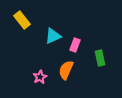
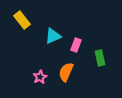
pink rectangle: moved 1 px right
orange semicircle: moved 2 px down
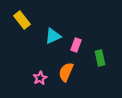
pink star: moved 1 px down
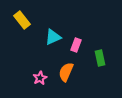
cyan triangle: moved 1 px down
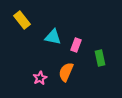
cyan triangle: rotated 36 degrees clockwise
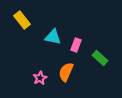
green rectangle: rotated 35 degrees counterclockwise
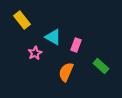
cyan triangle: rotated 18 degrees clockwise
green rectangle: moved 1 px right, 8 px down
pink star: moved 5 px left, 25 px up
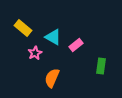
yellow rectangle: moved 1 px right, 8 px down; rotated 12 degrees counterclockwise
pink rectangle: rotated 32 degrees clockwise
green rectangle: rotated 56 degrees clockwise
orange semicircle: moved 14 px left, 6 px down
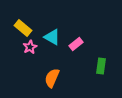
cyan triangle: moved 1 px left
pink rectangle: moved 1 px up
pink star: moved 5 px left, 6 px up
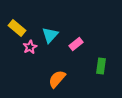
yellow rectangle: moved 6 px left
cyan triangle: moved 2 px left, 2 px up; rotated 42 degrees clockwise
orange semicircle: moved 5 px right, 1 px down; rotated 18 degrees clockwise
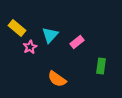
pink rectangle: moved 1 px right, 2 px up
orange semicircle: rotated 96 degrees counterclockwise
